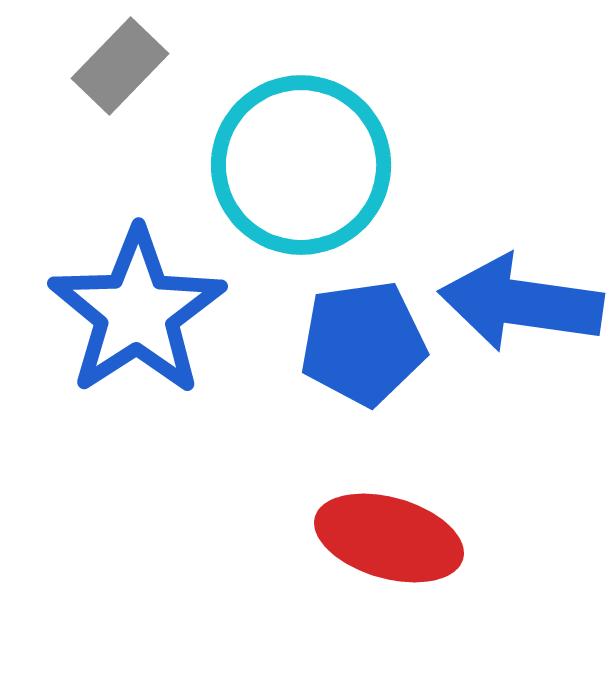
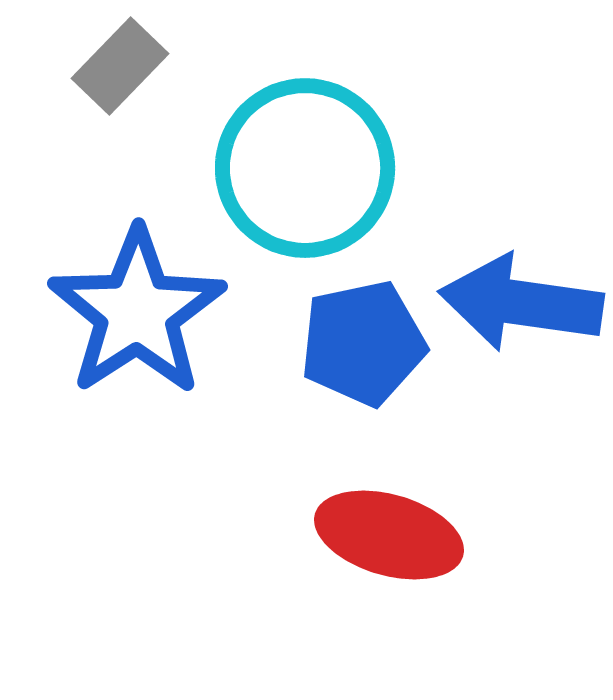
cyan circle: moved 4 px right, 3 px down
blue pentagon: rotated 4 degrees counterclockwise
red ellipse: moved 3 px up
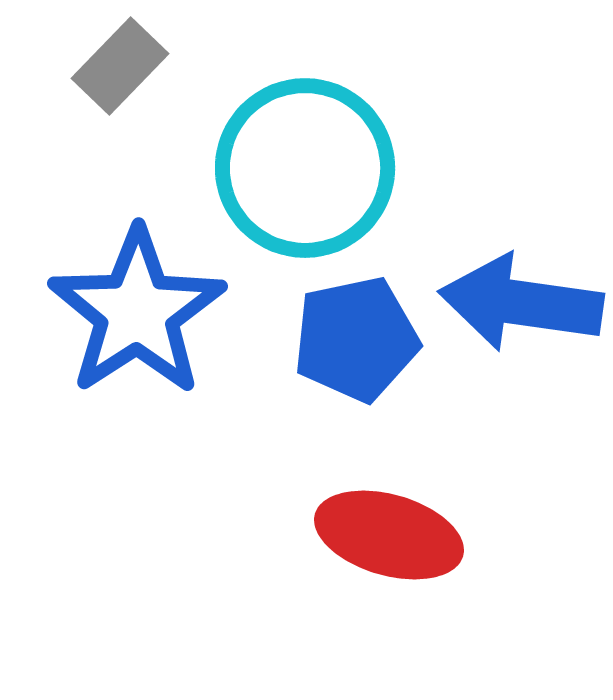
blue pentagon: moved 7 px left, 4 px up
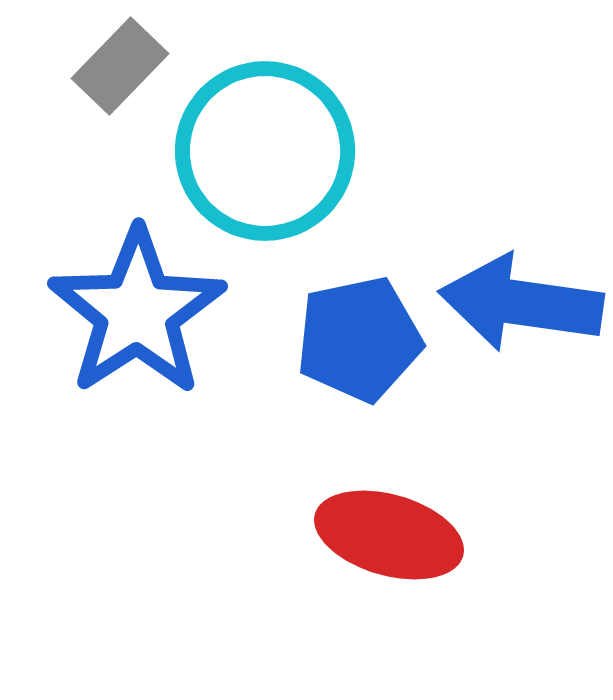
cyan circle: moved 40 px left, 17 px up
blue pentagon: moved 3 px right
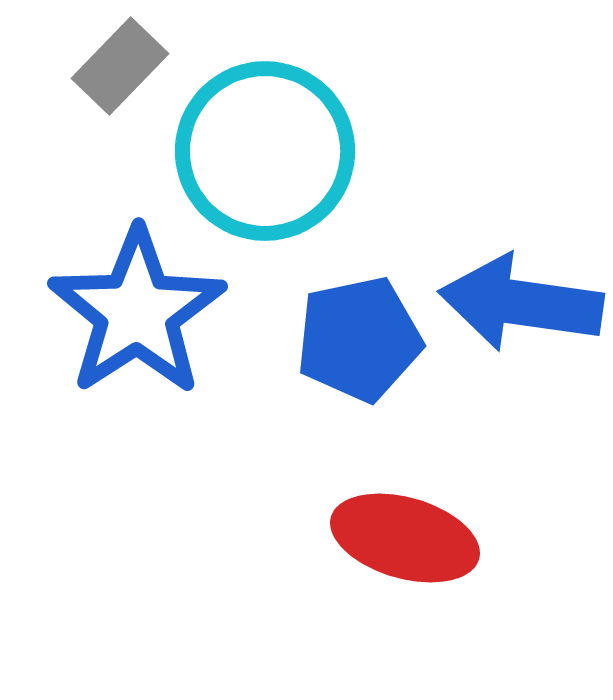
red ellipse: moved 16 px right, 3 px down
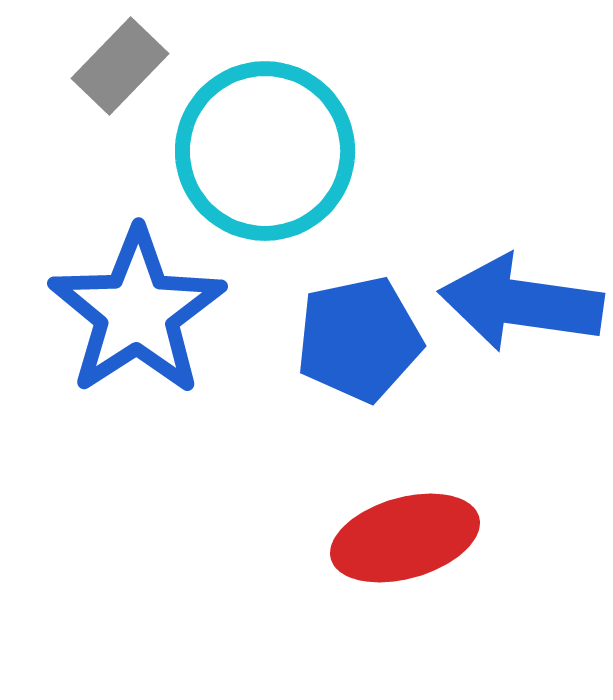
red ellipse: rotated 32 degrees counterclockwise
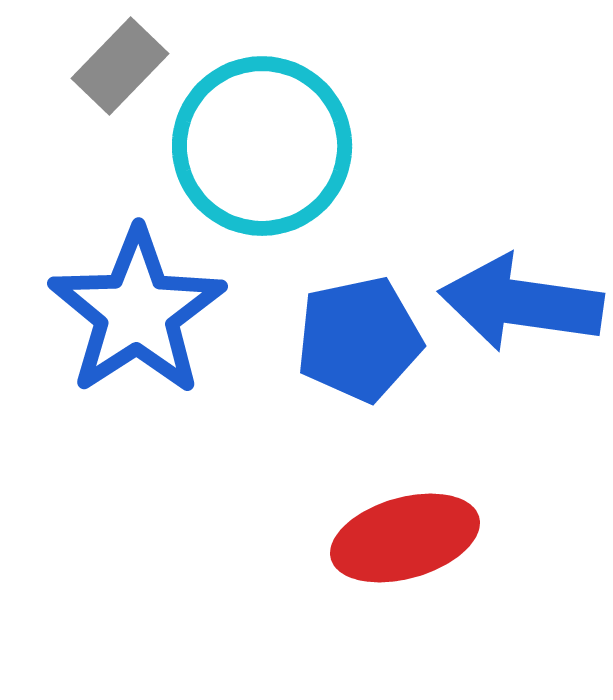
cyan circle: moved 3 px left, 5 px up
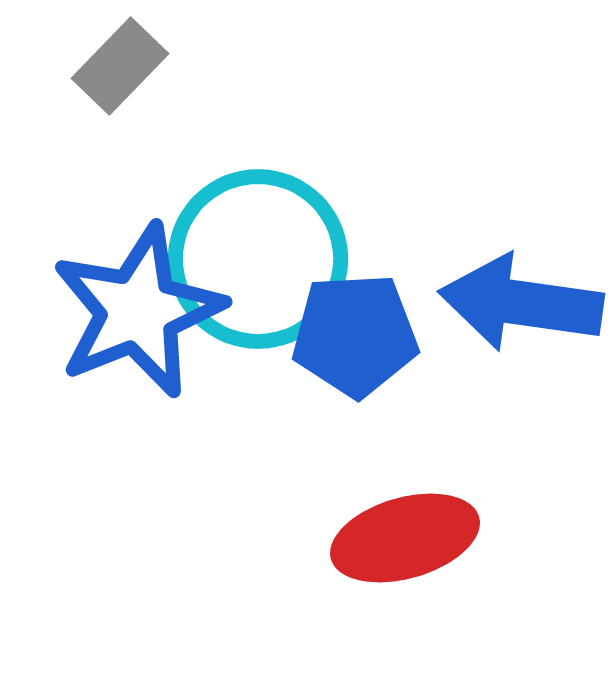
cyan circle: moved 4 px left, 113 px down
blue star: moved 1 px right, 1 px up; rotated 11 degrees clockwise
blue pentagon: moved 4 px left, 4 px up; rotated 9 degrees clockwise
